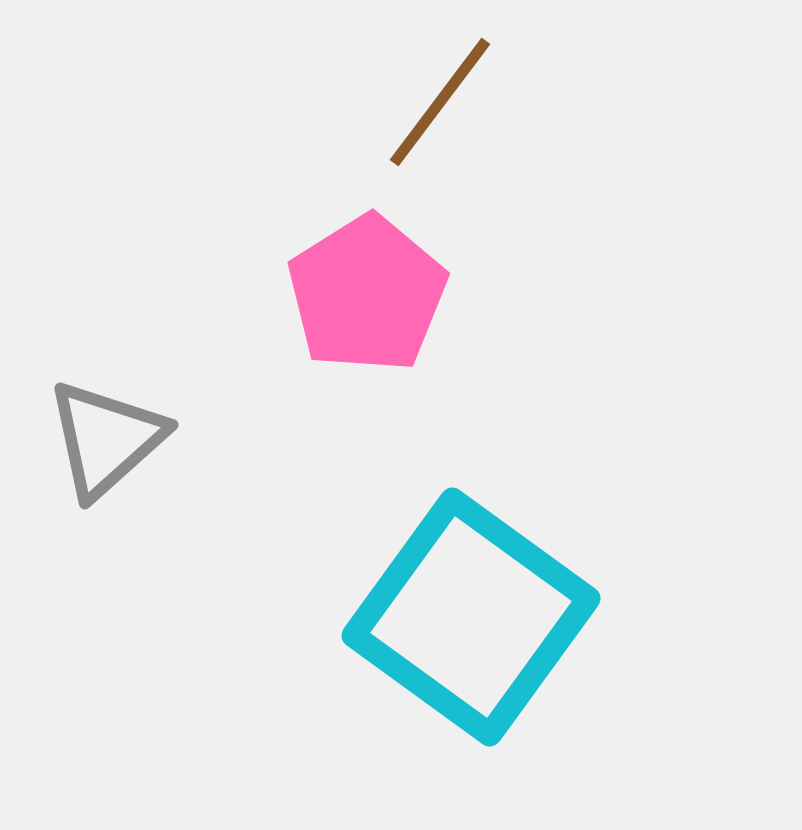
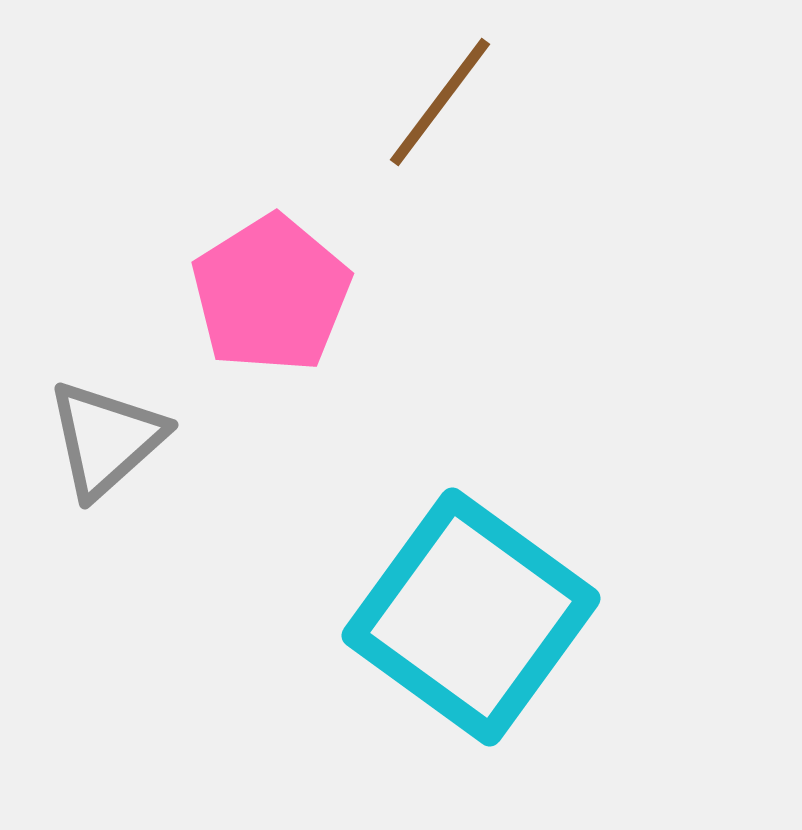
pink pentagon: moved 96 px left
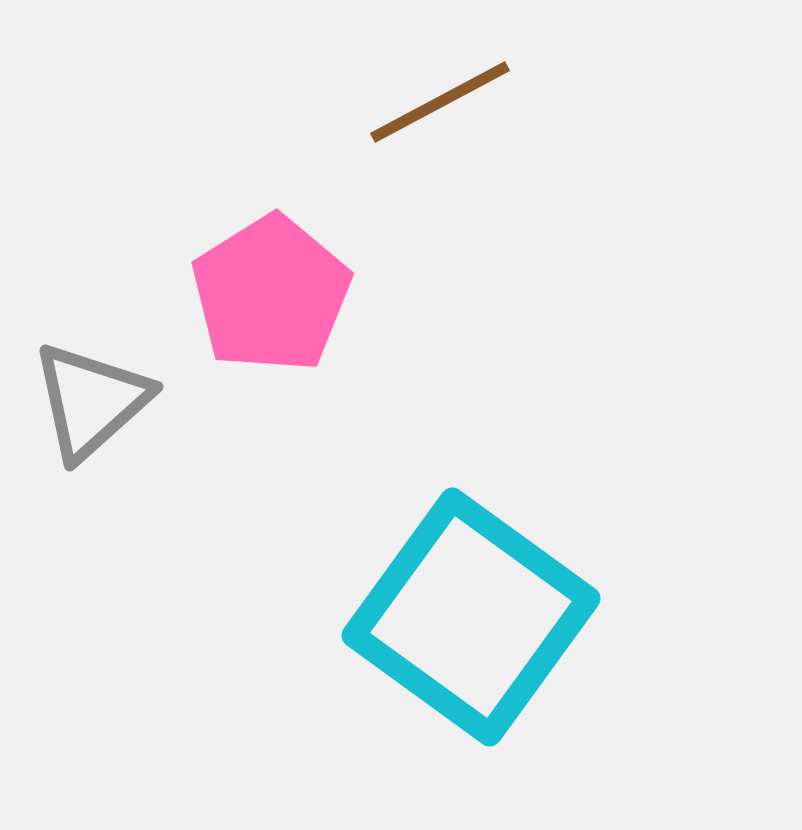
brown line: rotated 25 degrees clockwise
gray triangle: moved 15 px left, 38 px up
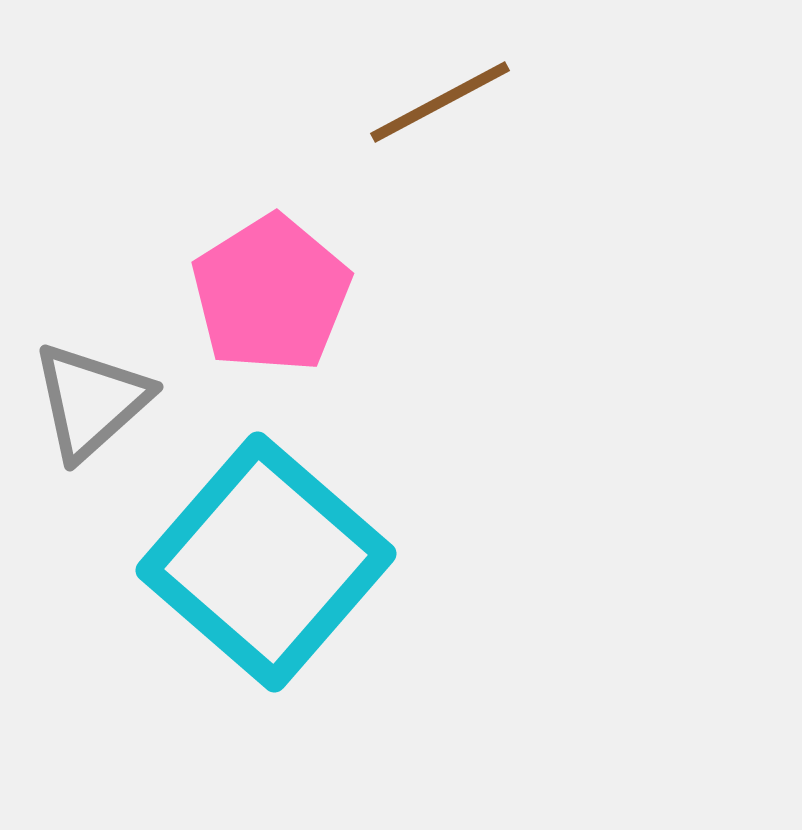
cyan square: moved 205 px left, 55 px up; rotated 5 degrees clockwise
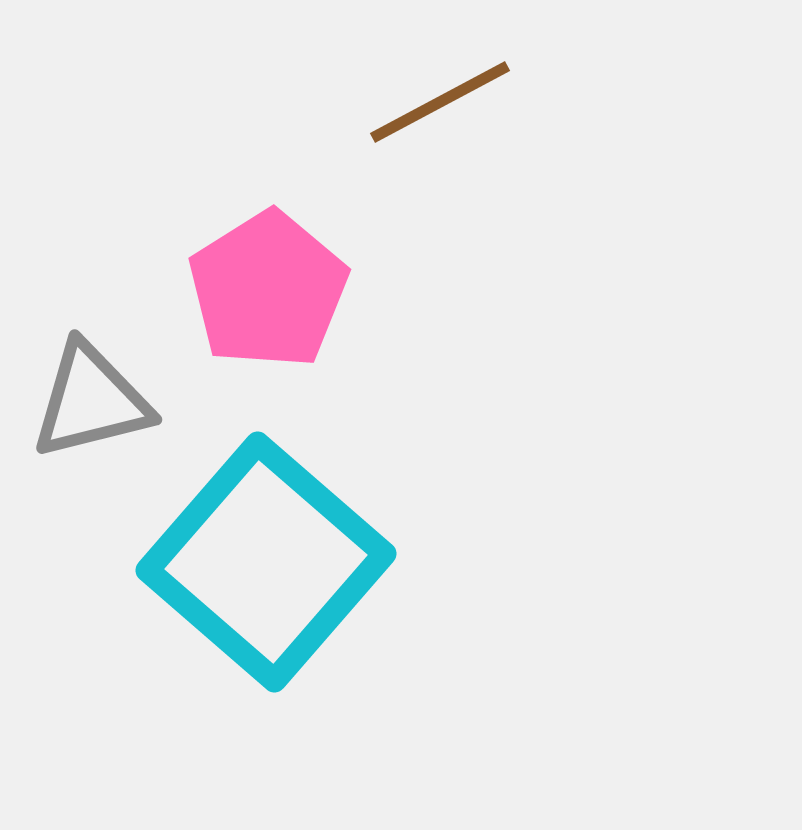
pink pentagon: moved 3 px left, 4 px up
gray triangle: rotated 28 degrees clockwise
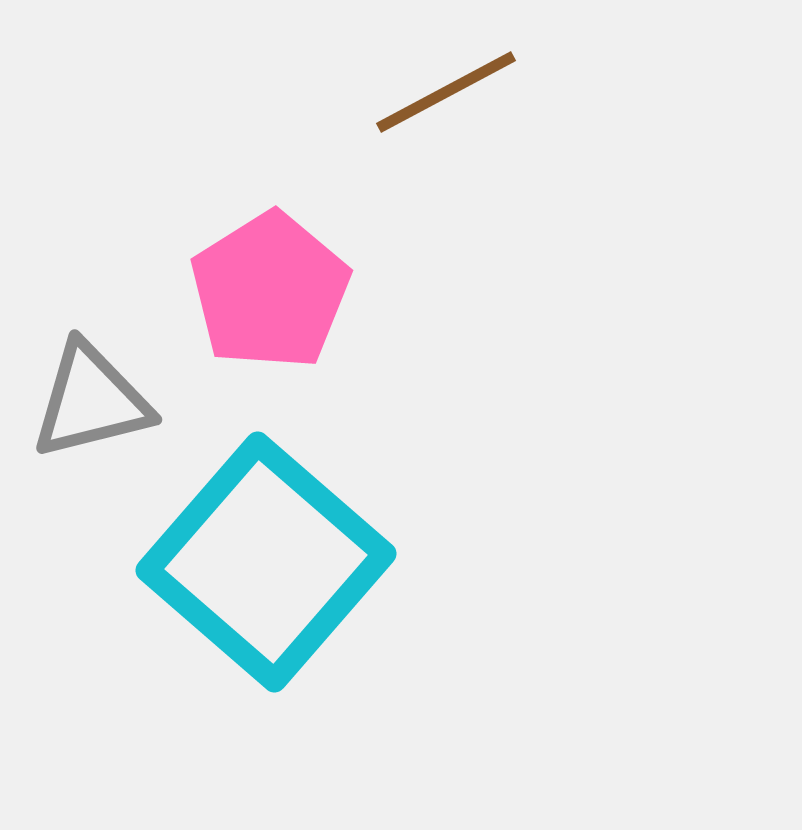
brown line: moved 6 px right, 10 px up
pink pentagon: moved 2 px right, 1 px down
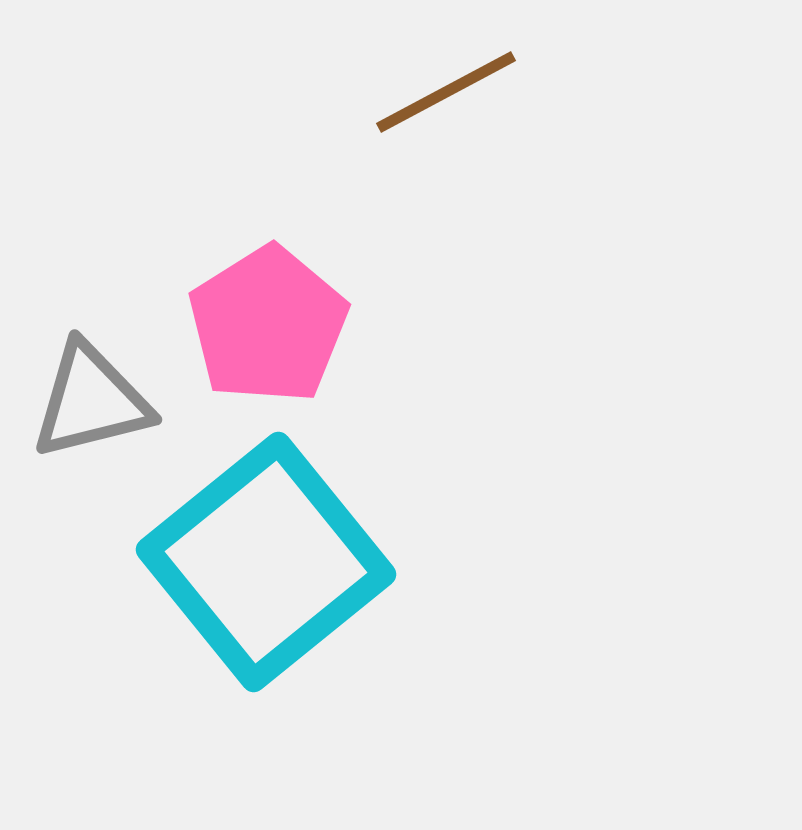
pink pentagon: moved 2 px left, 34 px down
cyan square: rotated 10 degrees clockwise
